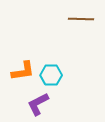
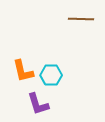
orange L-shape: rotated 85 degrees clockwise
purple L-shape: rotated 80 degrees counterclockwise
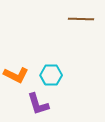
orange L-shape: moved 7 px left, 4 px down; rotated 50 degrees counterclockwise
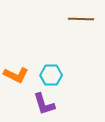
purple L-shape: moved 6 px right
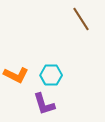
brown line: rotated 55 degrees clockwise
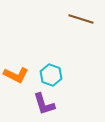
brown line: rotated 40 degrees counterclockwise
cyan hexagon: rotated 20 degrees clockwise
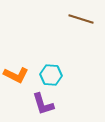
cyan hexagon: rotated 15 degrees counterclockwise
purple L-shape: moved 1 px left
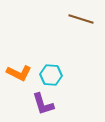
orange L-shape: moved 3 px right, 2 px up
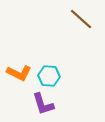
brown line: rotated 25 degrees clockwise
cyan hexagon: moved 2 px left, 1 px down
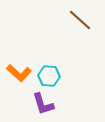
brown line: moved 1 px left, 1 px down
orange L-shape: rotated 15 degrees clockwise
